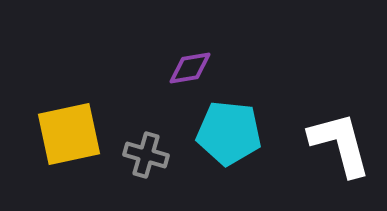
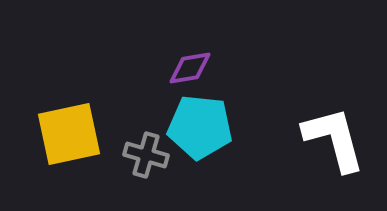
cyan pentagon: moved 29 px left, 6 px up
white L-shape: moved 6 px left, 5 px up
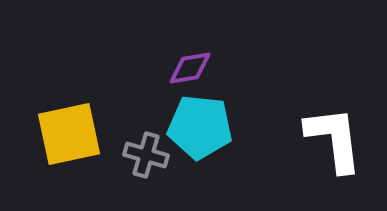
white L-shape: rotated 8 degrees clockwise
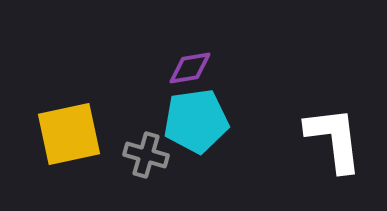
cyan pentagon: moved 4 px left, 6 px up; rotated 14 degrees counterclockwise
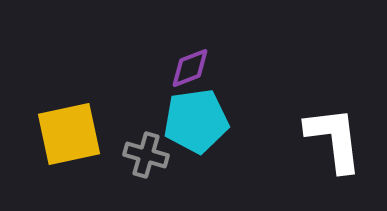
purple diamond: rotated 12 degrees counterclockwise
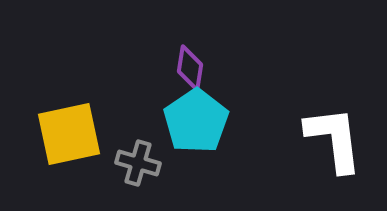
purple diamond: rotated 60 degrees counterclockwise
cyan pentagon: rotated 26 degrees counterclockwise
gray cross: moved 8 px left, 8 px down
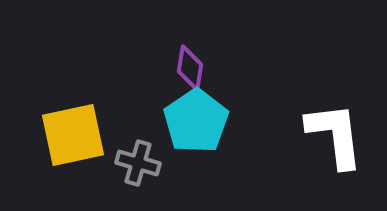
yellow square: moved 4 px right, 1 px down
white L-shape: moved 1 px right, 4 px up
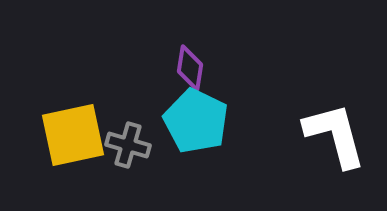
cyan pentagon: rotated 12 degrees counterclockwise
white L-shape: rotated 8 degrees counterclockwise
gray cross: moved 10 px left, 18 px up
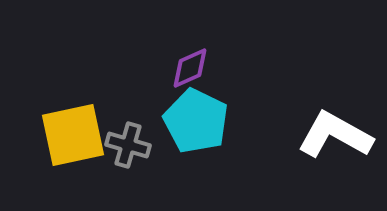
purple diamond: rotated 57 degrees clockwise
white L-shape: rotated 46 degrees counterclockwise
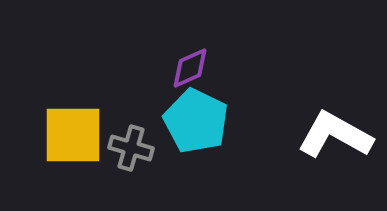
yellow square: rotated 12 degrees clockwise
gray cross: moved 3 px right, 3 px down
